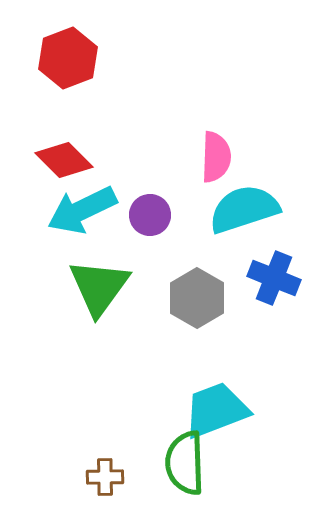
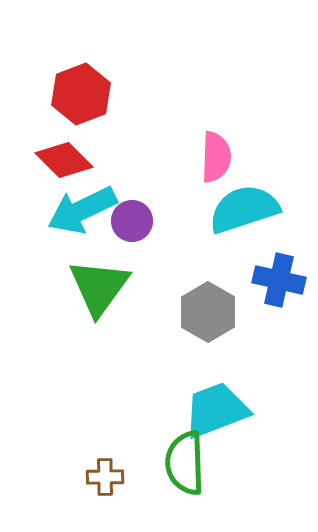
red hexagon: moved 13 px right, 36 px down
purple circle: moved 18 px left, 6 px down
blue cross: moved 5 px right, 2 px down; rotated 9 degrees counterclockwise
gray hexagon: moved 11 px right, 14 px down
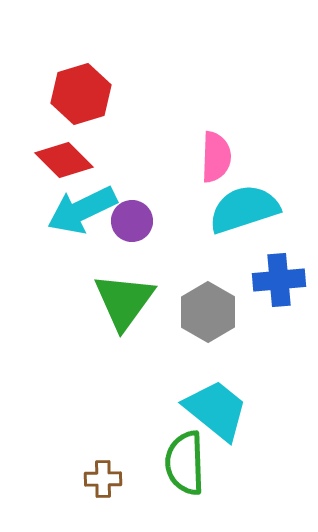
red hexagon: rotated 4 degrees clockwise
blue cross: rotated 18 degrees counterclockwise
green triangle: moved 25 px right, 14 px down
cyan trapezoid: rotated 60 degrees clockwise
brown cross: moved 2 px left, 2 px down
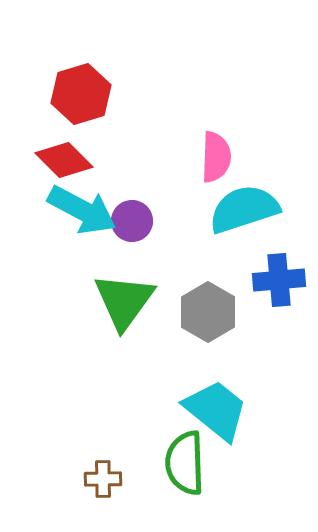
cyan arrow: rotated 126 degrees counterclockwise
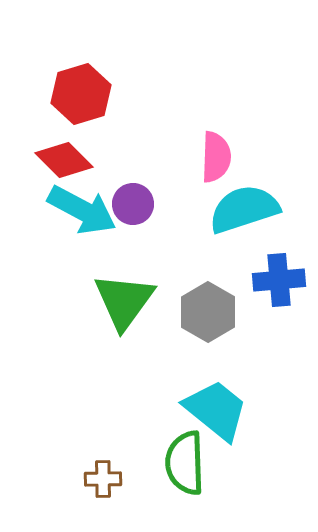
purple circle: moved 1 px right, 17 px up
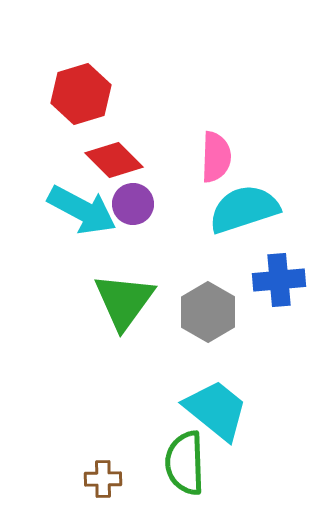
red diamond: moved 50 px right
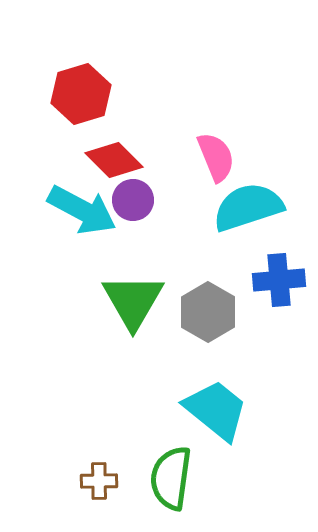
pink semicircle: rotated 24 degrees counterclockwise
purple circle: moved 4 px up
cyan semicircle: moved 4 px right, 2 px up
green triangle: moved 9 px right; rotated 6 degrees counterclockwise
green semicircle: moved 14 px left, 15 px down; rotated 10 degrees clockwise
brown cross: moved 4 px left, 2 px down
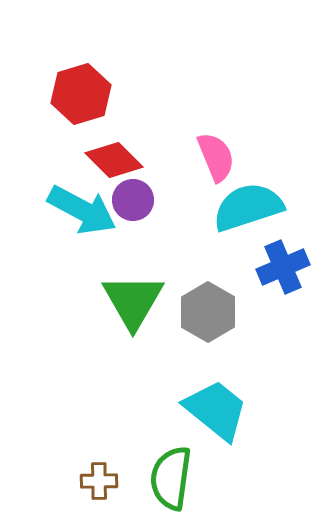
blue cross: moved 4 px right, 13 px up; rotated 18 degrees counterclockwise
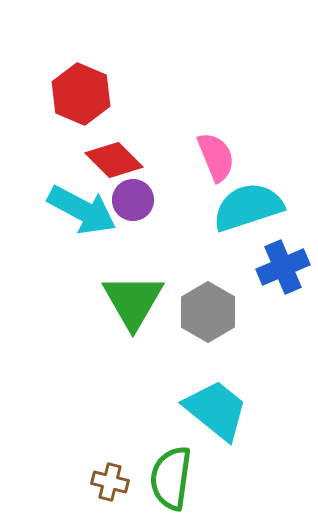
red hexagon: rotated 20 degrees counterclockwise
brown cross: moved 11 px right, 1 px down; rotated 15 degrees clockwise
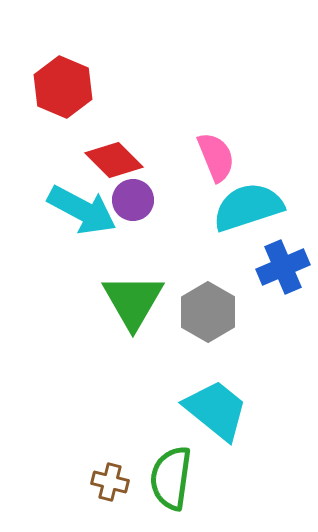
red hexagon: moved 18 px left, 7 px up
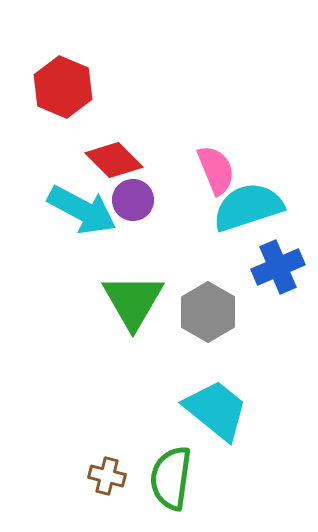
pink semicircle: moved 13 px down
blue cross: moved 5 px left
brown cross: moved 3 px left, 6 px up
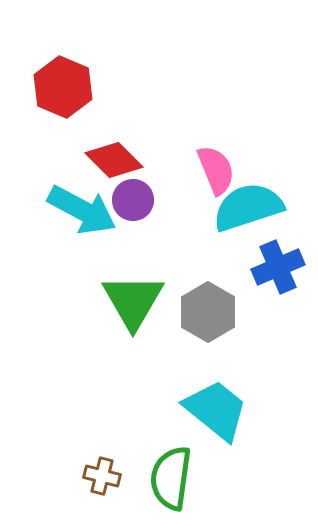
brown cross: moved 5 px left
